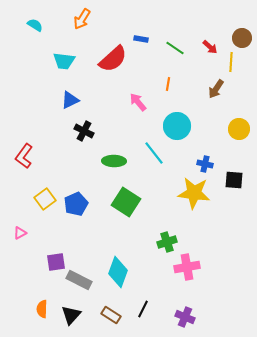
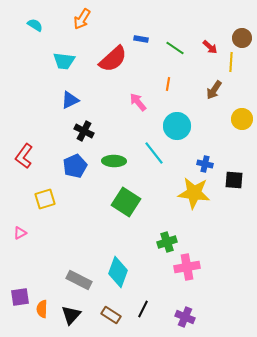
brown arrow: moved 2 px left, 1 px down
yellow circle: moved 3 px right, 10 px up
yellow square: rotated 20 degrees clockwise
blue pentagon: moved 1 px left, 38 px up
purple square: moved 36 px left, 35 px down
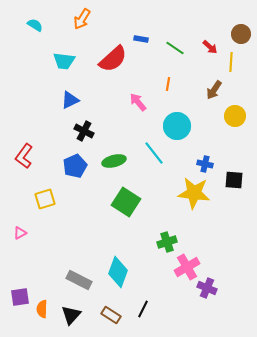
brown circle: moved 1 px left, 4 px up
yellow circle: moved 7 px left, 3 px up
green ellipse: rotated 15 degrees counterclockwise
pink cross: rotated 20 degrees counterclockwise
purple cross: moved 22 px right, 29 px up
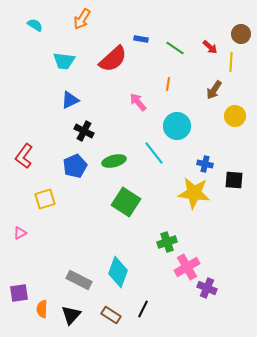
purple square: moved 1 px left, 4 px up
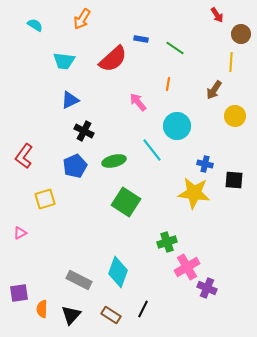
red arrow: moved 7 px right, 32 px up; rotated 14 degrees clockwise
cyan line: moved 2 px left, 3 px up
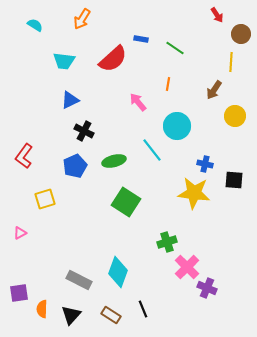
pink cross: rotated 15 degrees counterclockwise
black line: rotated 48 degrees counterclockwise
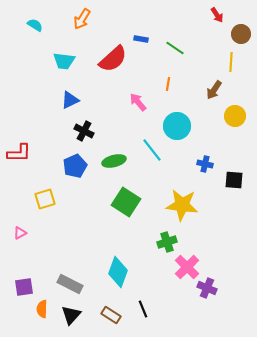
red L-shape: moved 5 px left, 3 px up; rotated 125 degrees counterclockwise
yellow star: moved 12 px left, 12 px down
gray rectangle: moved 9 px left, 4 px down
purple square: moved 5 px right, 6 px up
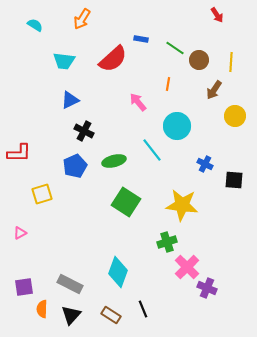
brown circle: moved 42 px left, 26 px down
blue cross: rotated 14 degrees clockwise
yellow square: moved 3 px left, 5 px up
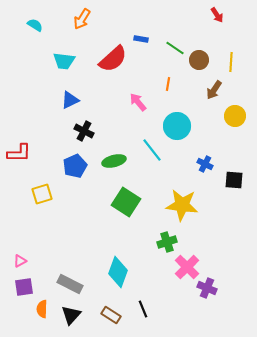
pink triangle: moved 28 px down
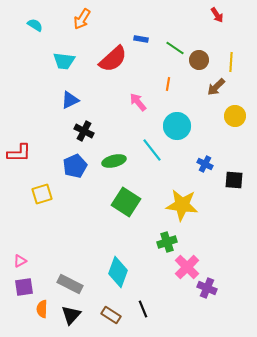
brown arrow: moved 2 px right, 3 px up; rotated 12 degrees clockwise
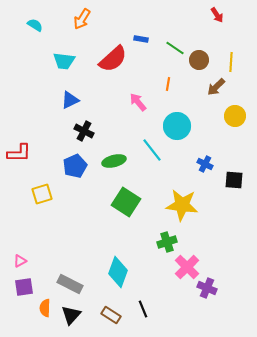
orange semicircle: moved 3 px right, 1 px up
